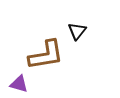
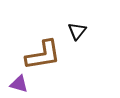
brown L-shape: moved 3 px left
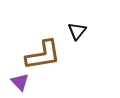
purple triangle: moved 1 px right, 2 px up; rotated 30 degrees clockwise
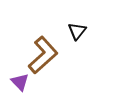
brown L-shape: rotated 33 degrees counterclockwise
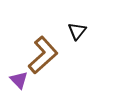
purple triangle: moved 1 px left, 2 px up
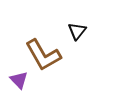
brown L-shape: rotated 102 degrees clockwise
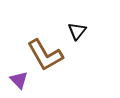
brown L-shape: moved 2 px right
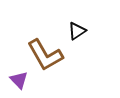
black triangle: rotated 18 degrees clockwise
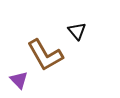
black triangle: rotated 36 degrees counterclockwise
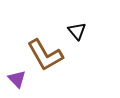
purple triangle: moved 2 px left, 1 px up
